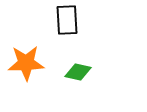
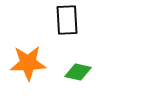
orange star: moved 2 px right
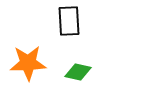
black rectangle: moved 2 px right, 1 px down
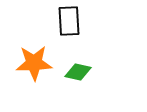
orange star: moved 6 px right
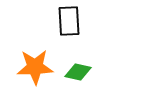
orange star: moved 1 px right, 4 px down
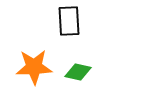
orange star: moved 1 px left
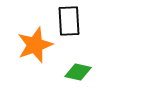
orange star: moved 1 px right, 22 px up; rotated 18 degrees counterclockwise
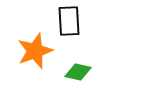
orange star: moved 6 px down
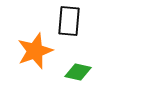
black rectangle: rotated 8 degrees clockwise
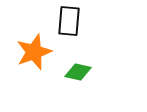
orange star: moved 1 px left, 1 px down
